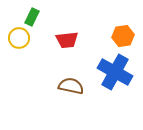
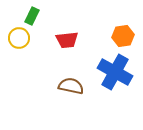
green rectangle: moved 1 px up
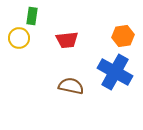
green rectangle: rotated 18 degrees counterclockwise
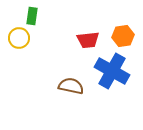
red trapezoid: moved 21 px right
blue cross: moved 3 px left, 1 px up
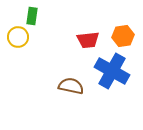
yellow circle: moved 1 px left, 1 px up
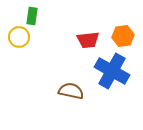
yellow circle: moved 1 px right
brown semicircle: moved 5 px down
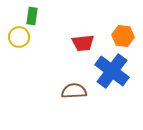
orange hexagon: rotated 15 degrees clockwise
red trapezoid: moved 5 px left, 3 px down
blue cross: rotated 8 degrees clockwise
brown semicircle: moved 3 px right; rotated 15 degrees counterclockwise
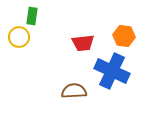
orange hexagon: moved 1 px right
blue cross: rotated 12 degrees counterclockwise
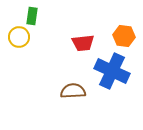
brown semicircle: moved 1 px left
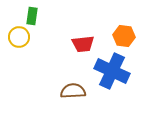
red trapezoid: moved 1 px down
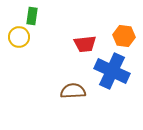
red trapezoid: moved 2 px right
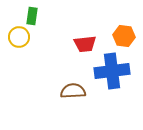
blue cross: rotated 32 degrees counterclockwise
